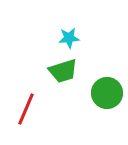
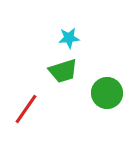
red line: rotated 12 degrees clockwise
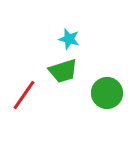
cyan star: moved 1 px down; rotated 20 degrees clockwise
red line: moved 2 px left, 14 px up
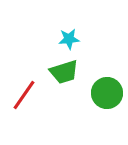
cyan star: rotated 20 degrees counterclockwise
green trapezoid: moved 1 px right, 1 px down
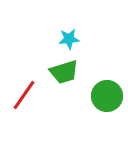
green circle: moved 3 px down
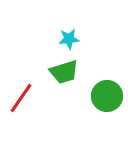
red line: moved 3 px left, 3 px down
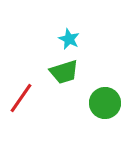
cyan star: rotated 30 degrees clockwise
green circle: moved 2 px left, 7 px down
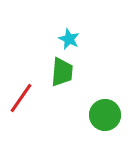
green trapezoid: moved 2 px left; rotated 68 degrees counterclockwise
green circle: moved 12 px down
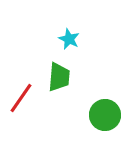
green trapezoid: moved 3 px left, 5 px down
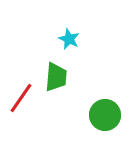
green trapezoid: moved 3 px left
